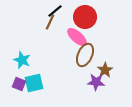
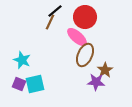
cyan square: moved 1 px right, 1 px down
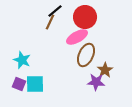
pink ellipse: rotated 70 degrees counterclockwise
brown ellipse: moved 1 px right
cyan square: rotated 12 degrees clockwise
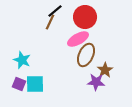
pink ellipse: moved 1 px right, 2 px down
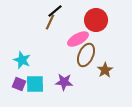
red circle: moved 11 px right, 3 px down
purple star: moved 32 px left
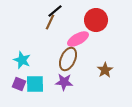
brown ellipse: moved 18 px left, 4 px down
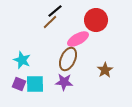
brown line: rotated 21 degrees clockwise
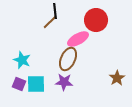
black line: rotated 56 degrees counterclockwise
brown star: moved 12 px right, 8 px down
cyan square: moved 1 px right
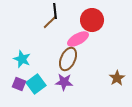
red circle: moved 4 px left
cyan star: moved 1 px up
cyan square: rotated 36 degrees counterclockwise
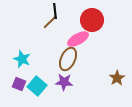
cyan square: moved 1 px right, 2 px down; rotated 12 degrees counterclockwise
